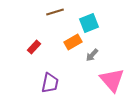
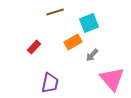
pink triangle: moved 1 px up
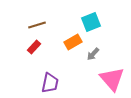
brown line: moved 18 px left, 13 px down
cyan square: moved 2 px right, 1 px up
gray arrow: moved 1 px right, 1 px up
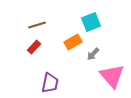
pink triangle: moved 3 px up
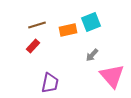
orange rectangle: moved 5 px left, 12 px up; rotated 18 degrees clockwise
red rectangle: moved 1 px left, 1 px up
gray arrow: moved 1 px left, 1 px down
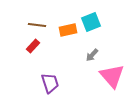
brown line: rotated 24 degrees clockwise
purple trapezoid: rotated 30 degrees counterclockwise
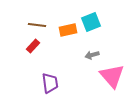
gray arrow: rotated 32 degrees clockwise
purple trapezoid: rotated 10 degrees clockwise
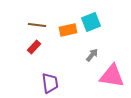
red rectangle: moved 1 px right, 1 px down
gray arrow: rotated 144 degrees clockwise
pink triangle: rotated 40 degrees counterclockwise
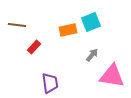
brown line: moved 20 px left
